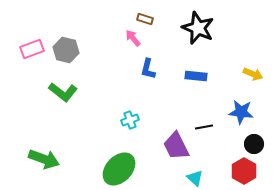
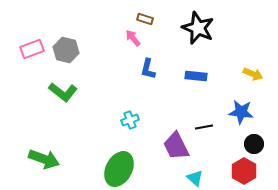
green ellipse: rotated 16 degrees counterclockwise
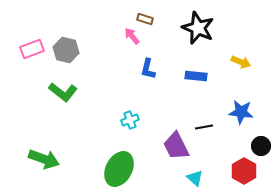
pink arrow: moved 1 px left, 2 px up
yellow arrow: moved 12 px left, 12 px up
black circle: moved 7 px right, 2 px down
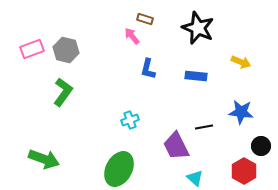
green L-shape: rotated 92 degrees counterclockwise
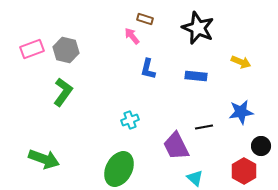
blue star: rotated 15 degrees counterclockwise
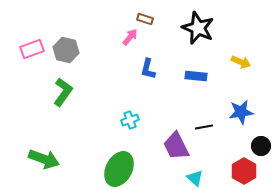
pink arrow: moved 2 px left, 1 px down; rotated 78 degrees clockwise
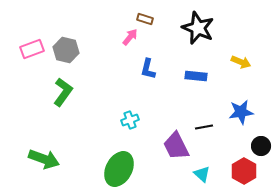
cyan triangle: moved 7 px right, 4 px up
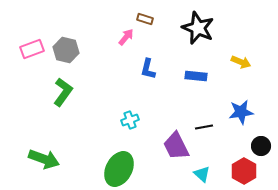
pink arrow: moved 4 px left
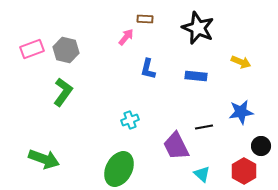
brown rectangle: rotated 14 degrees counterclockwise
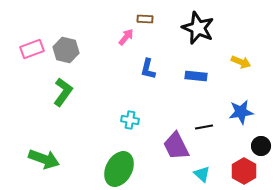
cyan cross: rotated 30 degrees clockwise
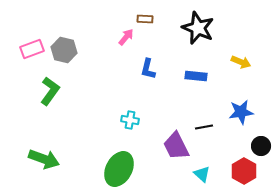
gray hexagon: moved 2 px left
green L-shape: moved 13 px left, 1 px up
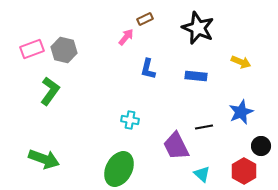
brown rectangle: rotated 28 degrees counterclockwise
blue star: rotated 15 degrees counterclockwise
